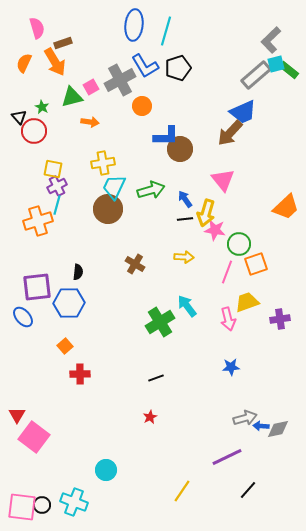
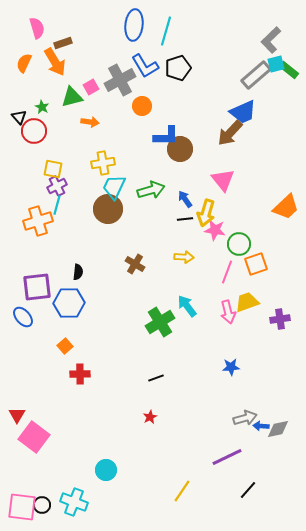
pink arrow at (228, 319): moved 7 px up
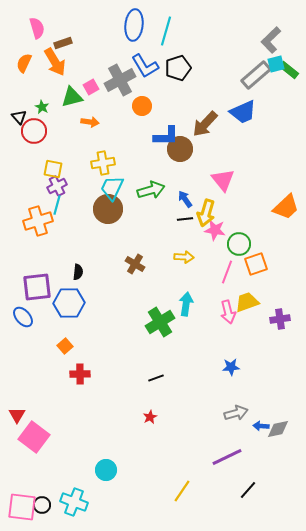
brown arrow at (230, 133): moved 25 px left, 9 px up
cyan trapezoid at (114, 187): moved 2 px left, 1 px down
cyan arrow at (187, 306): moved 1 px left, 2 px up; rotated 45 degrees clockwise
gray arrow at (245, 418): moved 9 px left, 5 px up
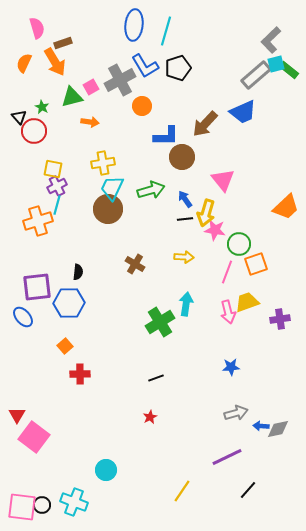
brown circle at (180, 149): moved 2 px right, 8 px down
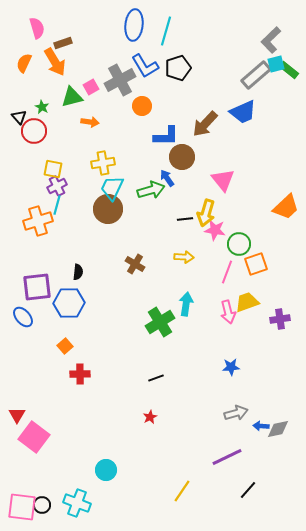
blue arrow at (185, 199): moved 18 px left, 21 px up
cyan cross at (74, 502): moved 3 px right, 1 px down
